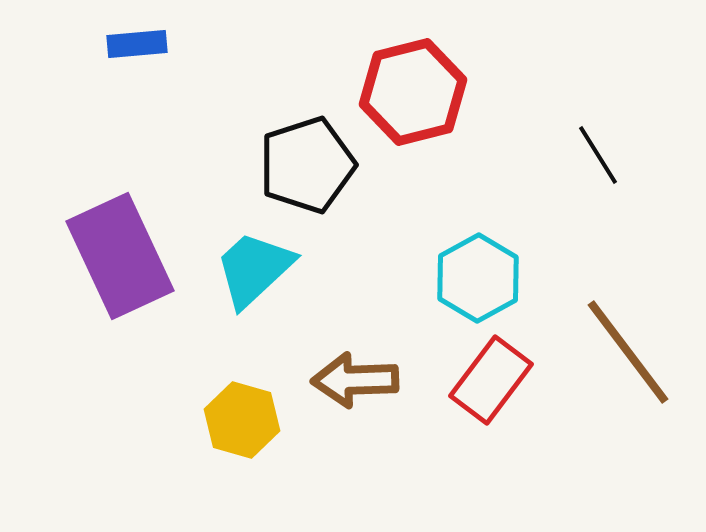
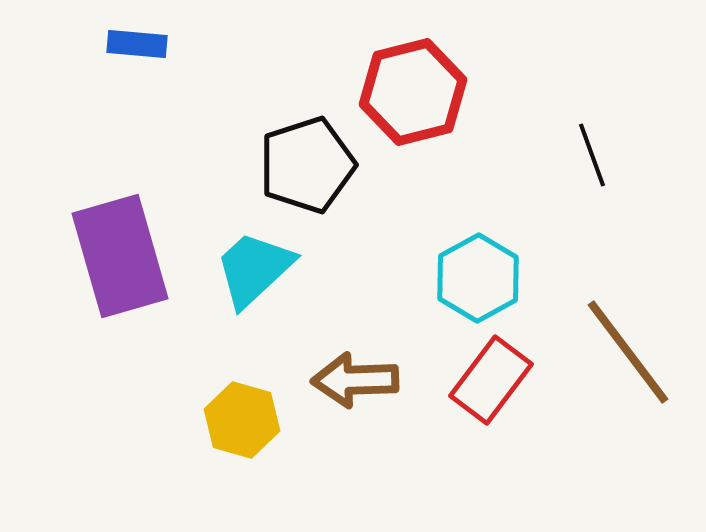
blue rectangle: rotated 10 degrees clockwise
black line: moved 6 px left; rotated 12 degrees clockwise
purple rectangle: rotated 9 degrees clockwise
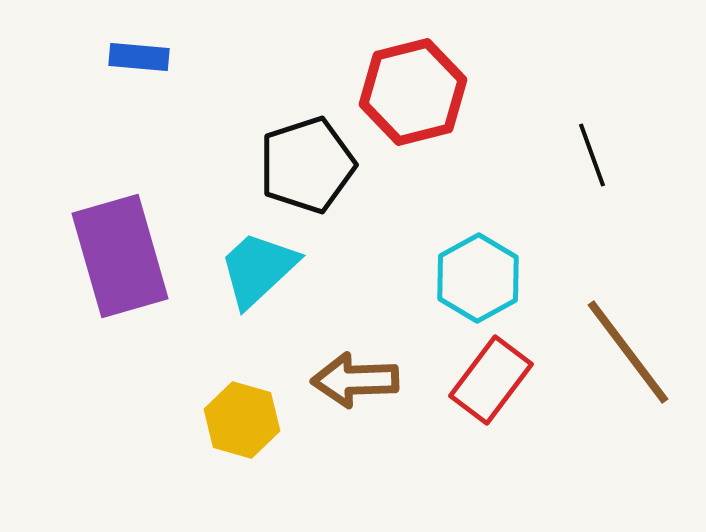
blue rectangle: moved 2 px right, 13 px down
cyan trapezoid: moved 4 px right
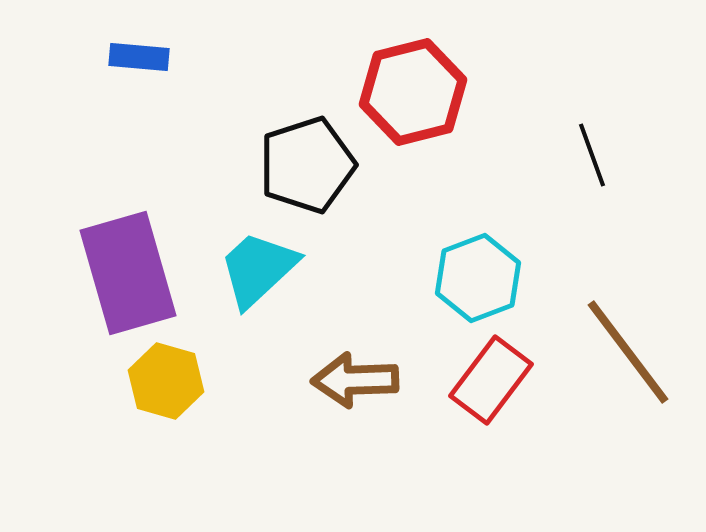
purple rectangle: moved 8 px right, 17 px down
cyan hexagon: rotated 8 degrees clockwise
yellow hexagon: moved 76 px left, 39 px up
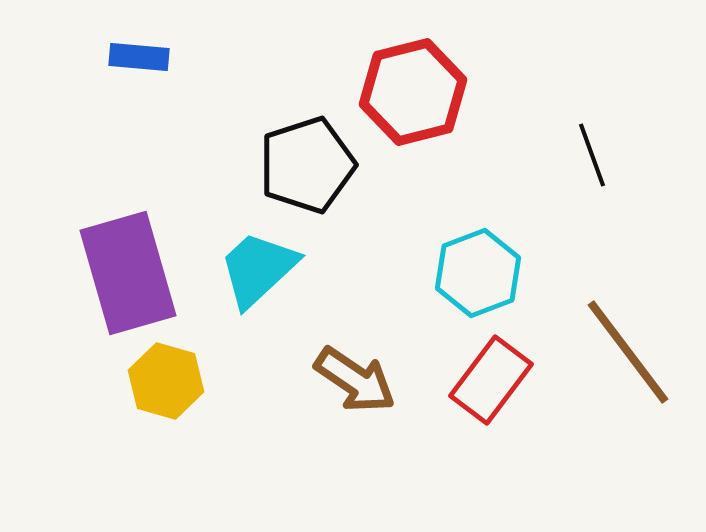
cyan hexagon: moved 5 px up
brown arrow: rotated 144 degrees counterclockwise
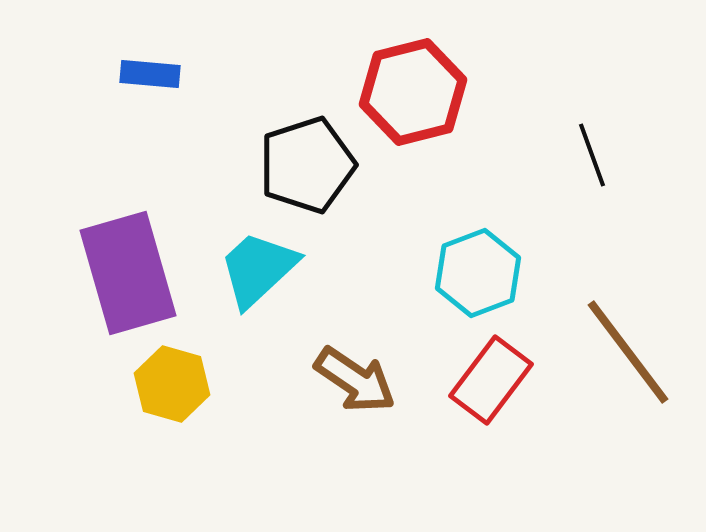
blue rectangle: moved 11 px right, 17 px down
yellow hexagon: moved 6 px right, 3 px down
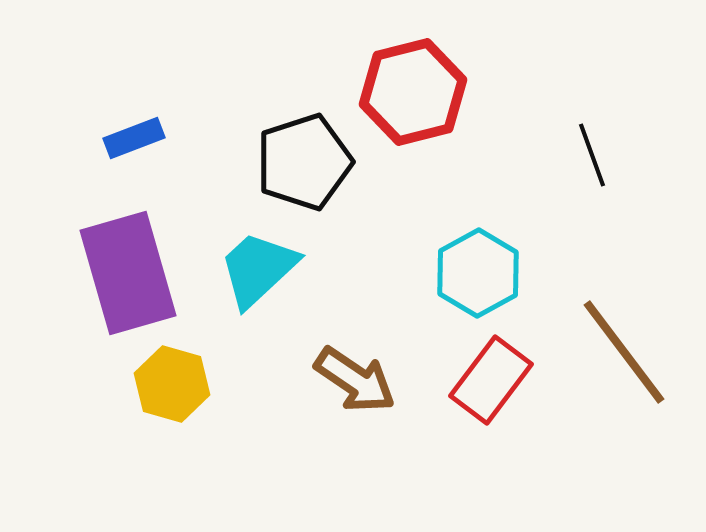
blue rectangle: moved 16 px left, 64 px down; rotated 26 degrees counterclockwise
black pentagon: moved 3 px left, 3 px up
cyan hexagon: rotated 8 degrees counterclockwise
brown line: moved 4 px left
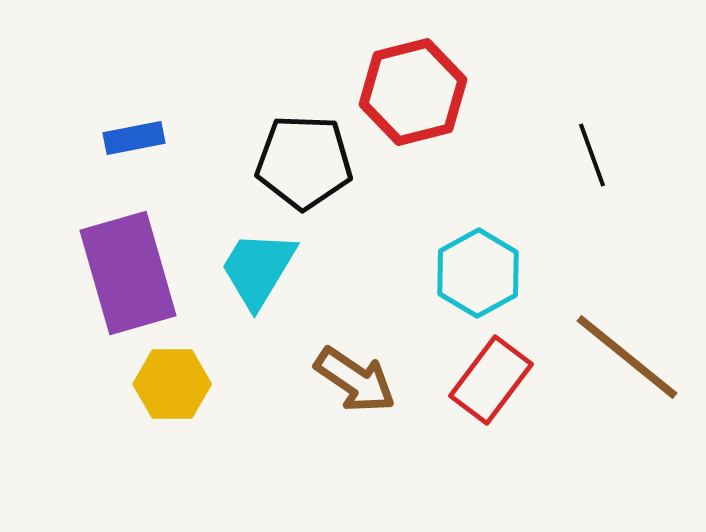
blue rectangle: rotated 10 degrees clockwise
black pentagon: rotated 20 degrees clockwise
cyan trapezoid: rotated 16 degrees counterclockwise
brown line: moved 3 px right, 5 px down; rotated 14 degrees counterclockwise
yellow hexagon: rotated 16 degrees counterclockwise
